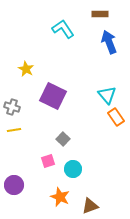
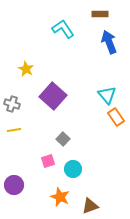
purple square: rotated 16 degrees clockwise
gray cross: moved 3 px up
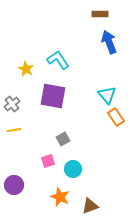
cyan L-shape: moved 5 px left, 31 px down
purple square: rotated 32 degrees counterclockwise
gray cross: rotated 35 degrees clockwise
gray square: rotated 16 degrees clockwise
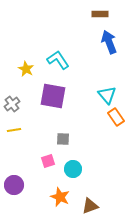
gray square: rotated 32 degrees clockwise
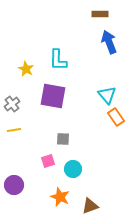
cyan L-shape: rotated 145 degrees counterclockwise
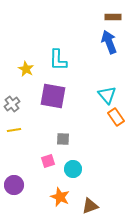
brown rectangle: moved 13 px right, 3 px down
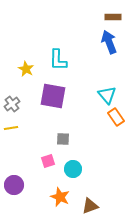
yellow line: moved 3 px left, 2 px up
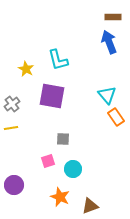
cyan L-shape: rotated 15 degrees counterclockwise
purple square: moved 1 px left
